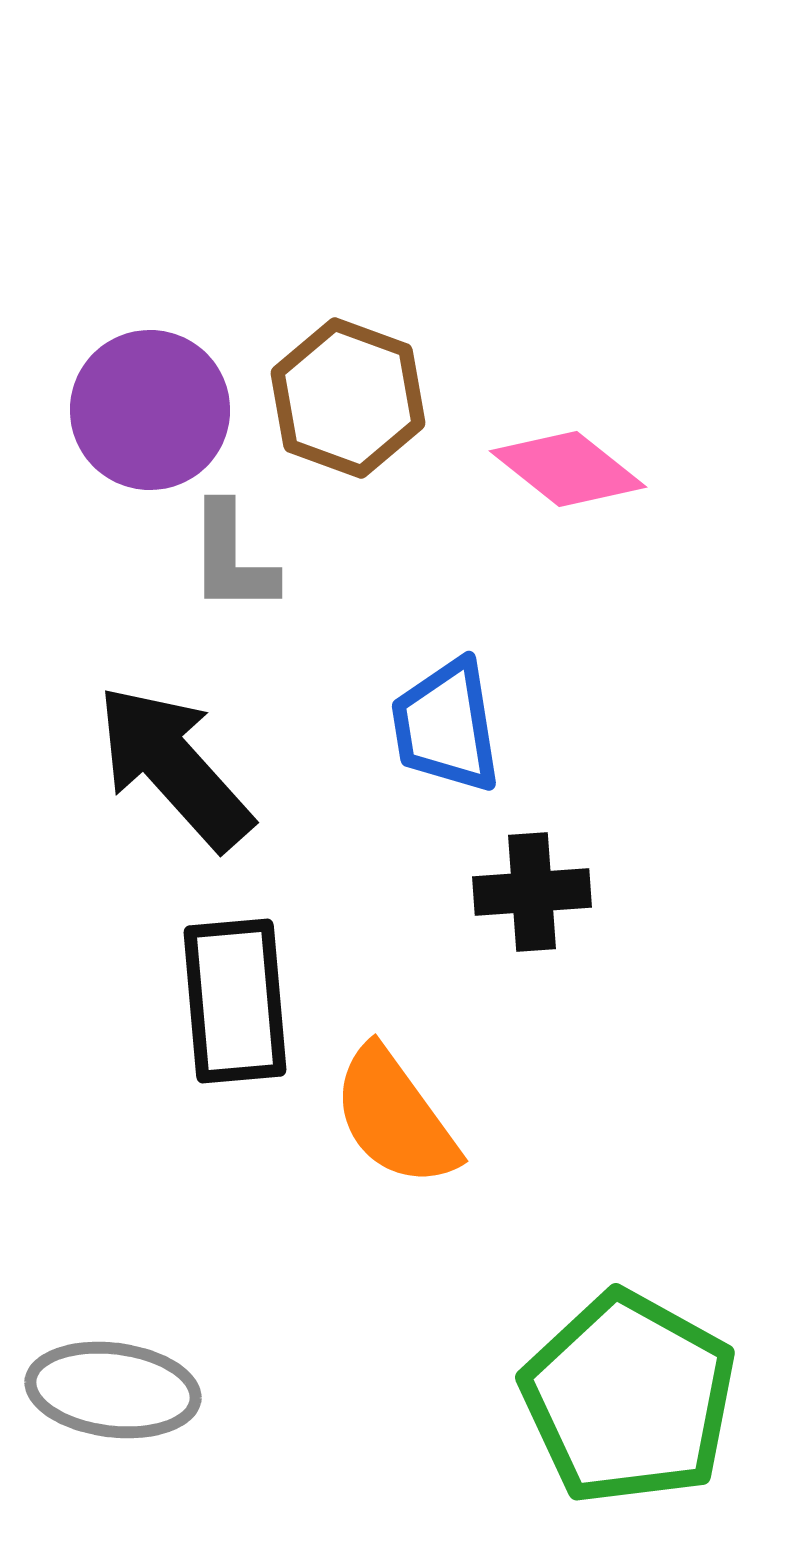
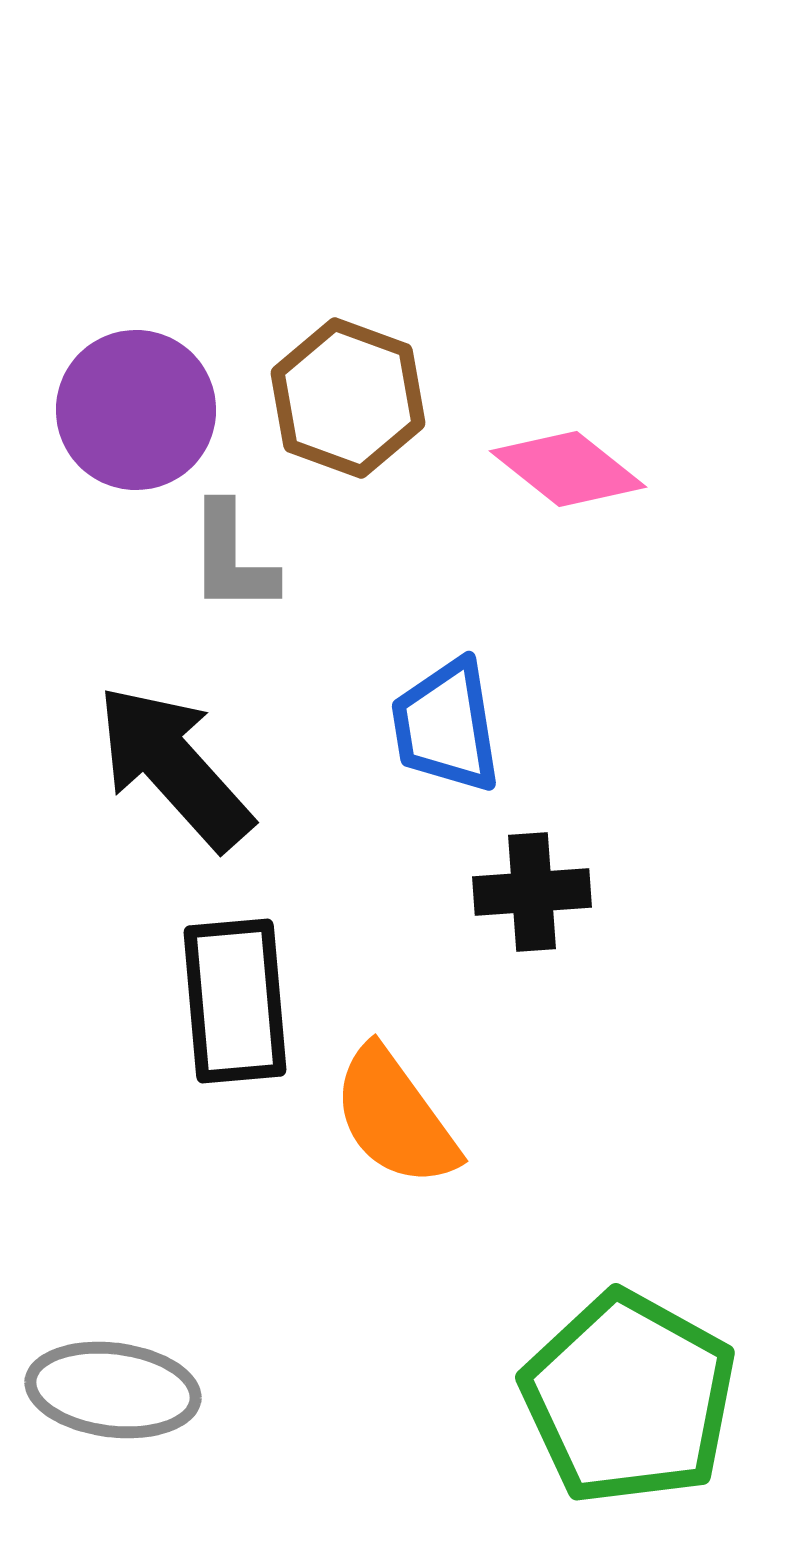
purple circle: moved 14 px left
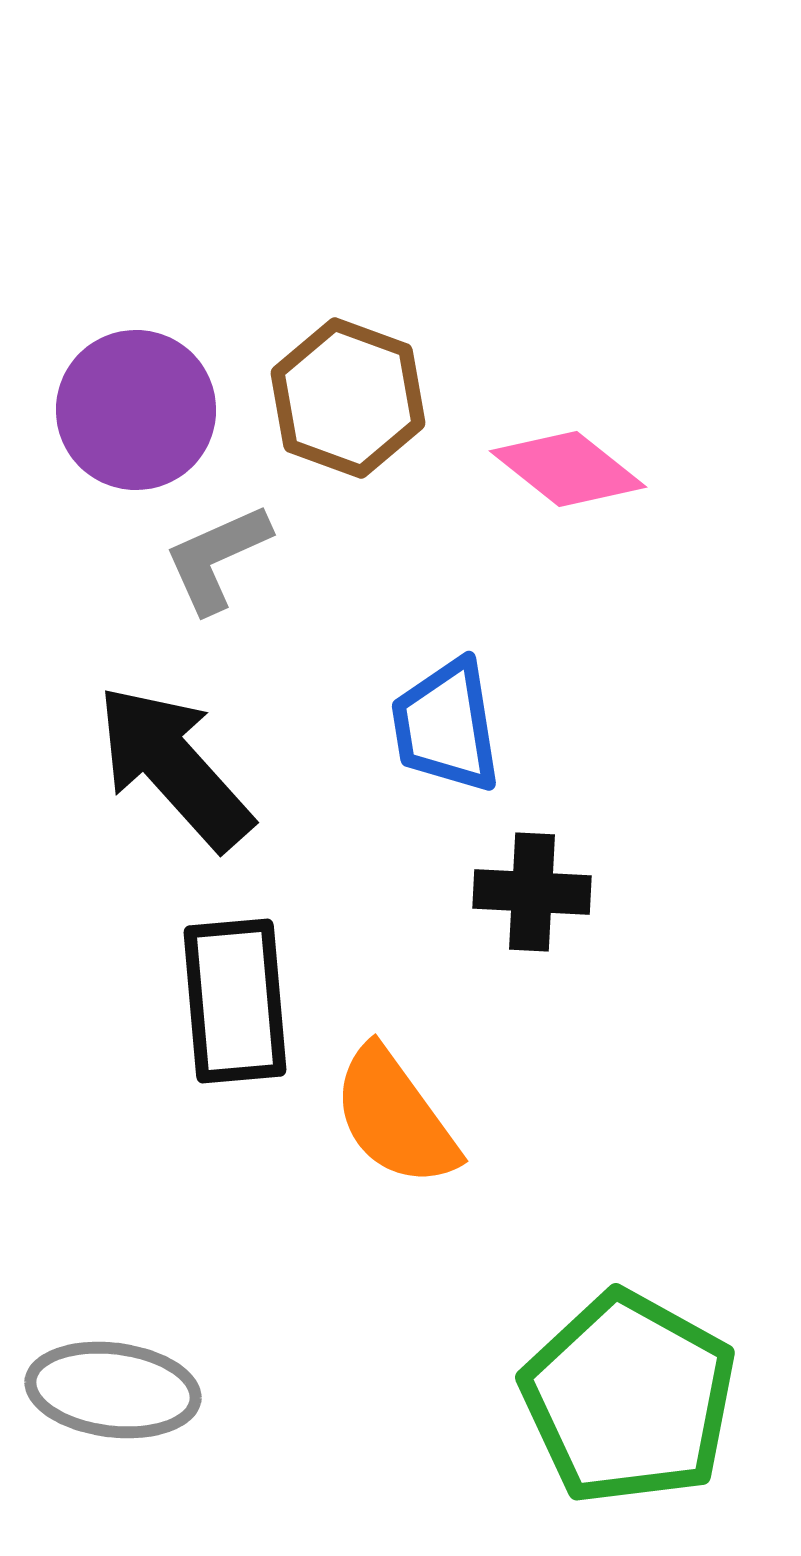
gray L-shape: moved 15 px left; rotated 66 degrees clockwise
black cross: rotated 7 degrees clockwise
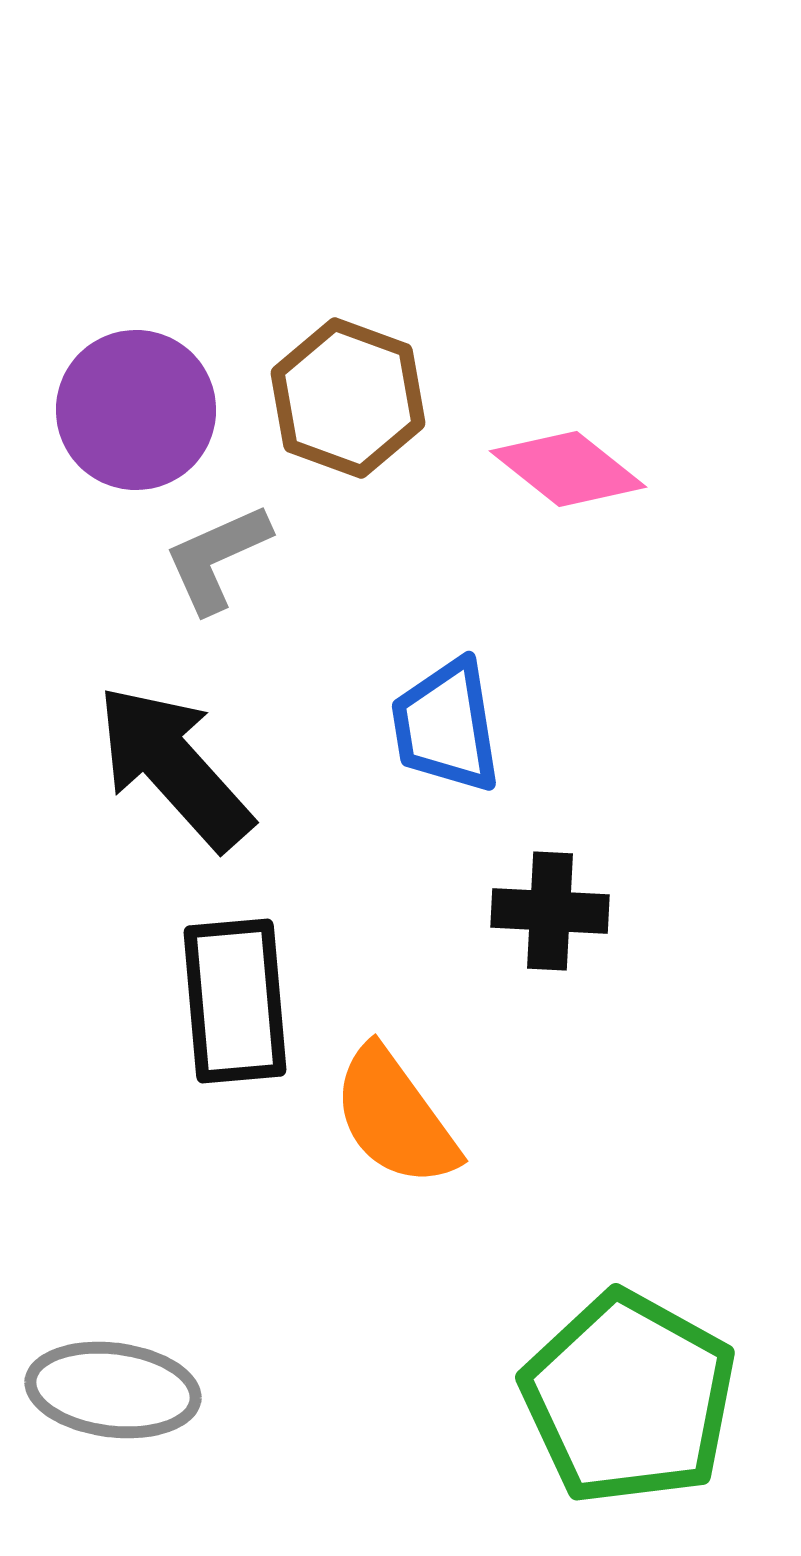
black cross: moved 18 px right, 19 px down
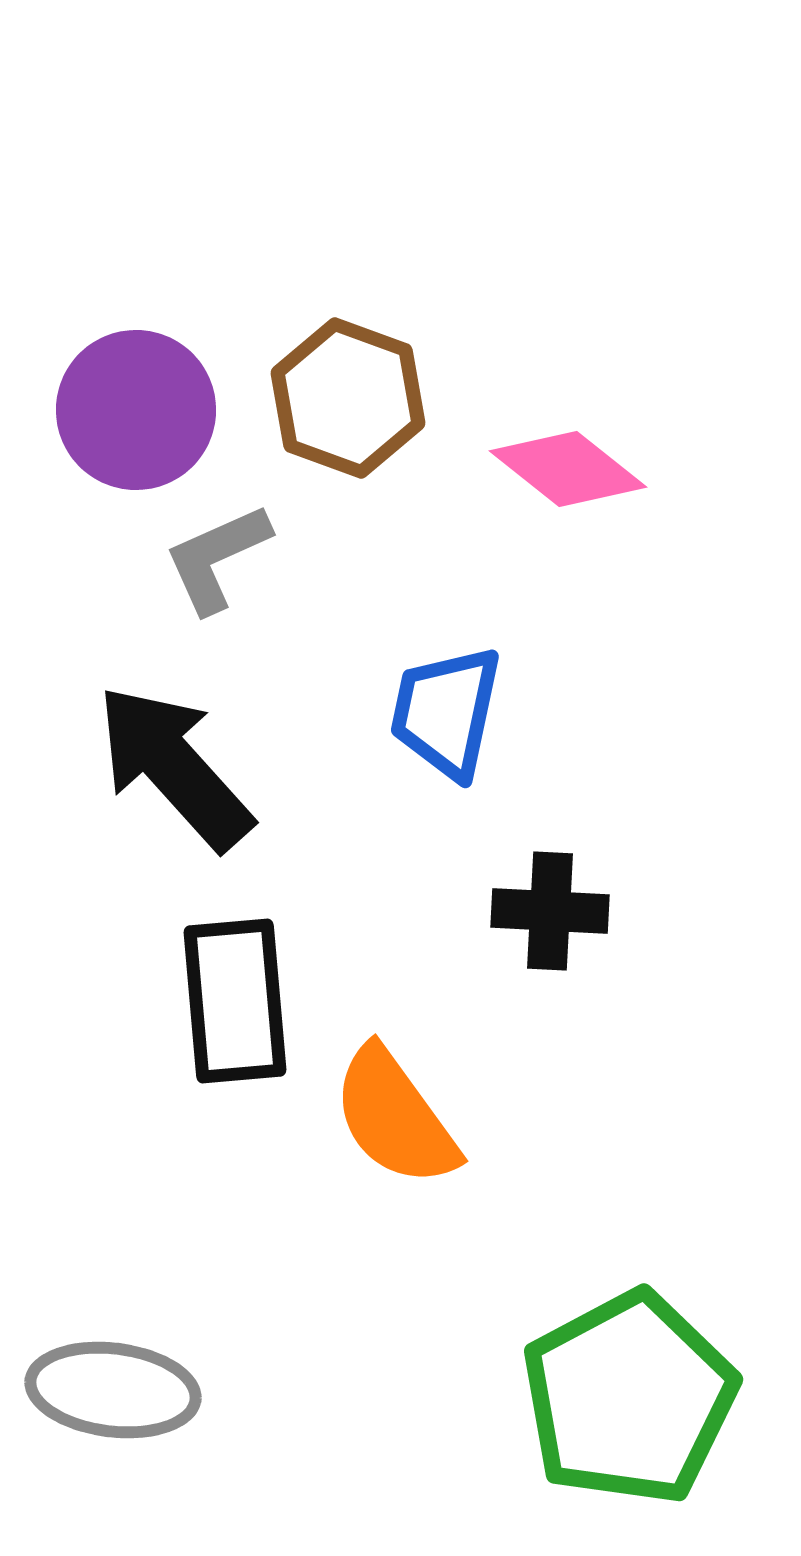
blue trapezoid: moved 14 px up; rotated 21 degrees clockwise
green pentagon: rotated 15 degrees clockwise
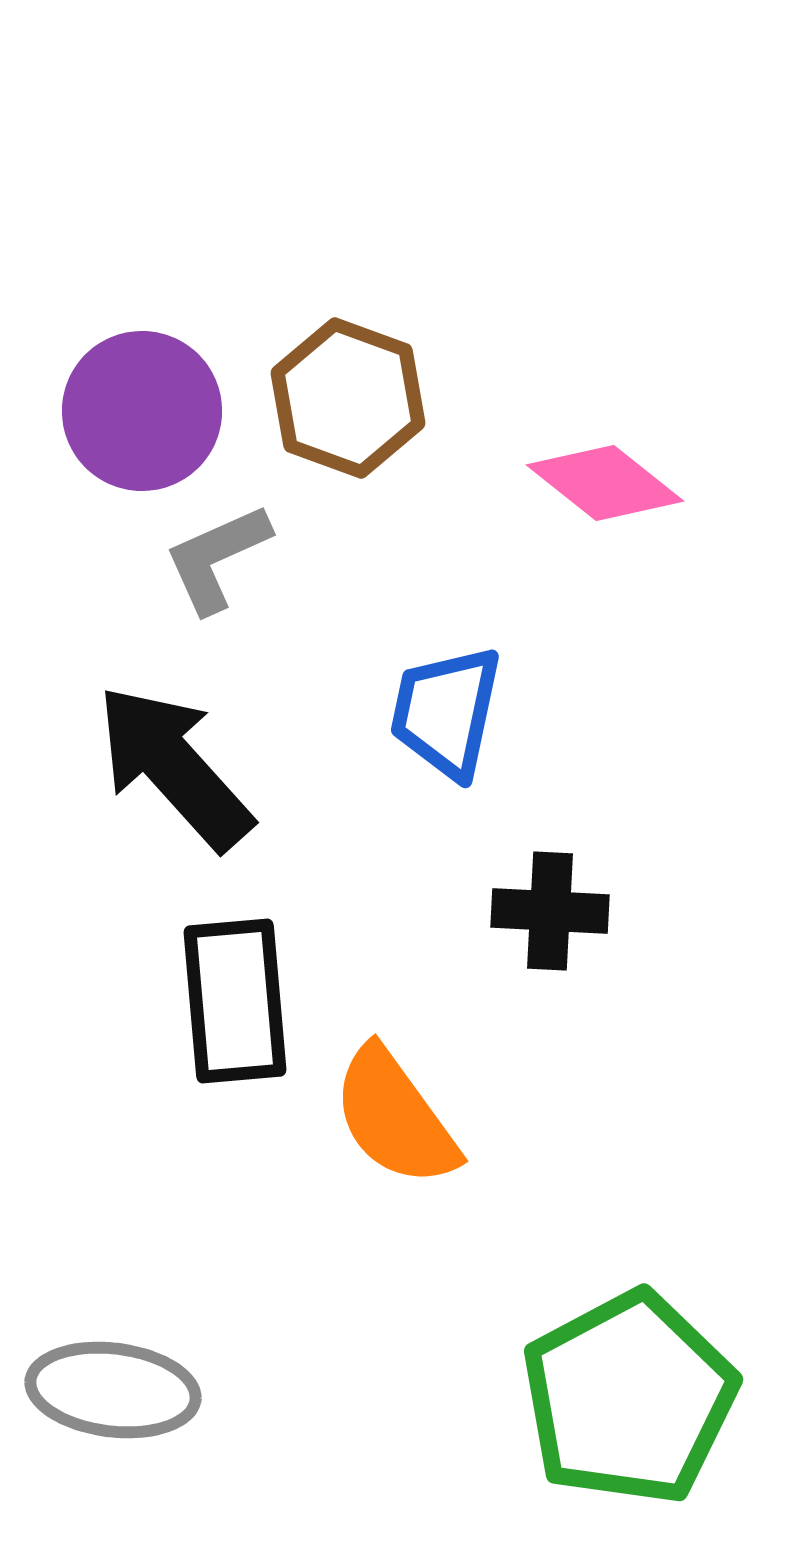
purple circle: moved 6 px right, 1 px down
pink diamond: moved 37 px right, 14 px down
